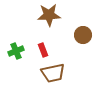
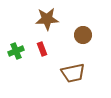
brown star: moved 2 px left, 4 px down
red rectangle: moved 1 px left, 1 px up
brown trapezoid: moved 20 px right
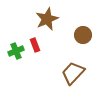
brown star: rotated 20 degrees counterclockwise
red rectangle: moved 7 px left, 4 px up
brown trapezoid: rotated 145 degrees clockwise
